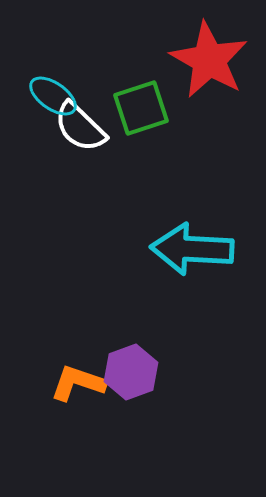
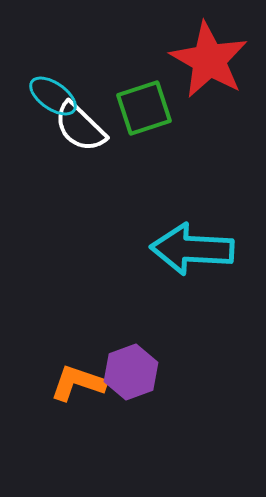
green square: moved 3 px right
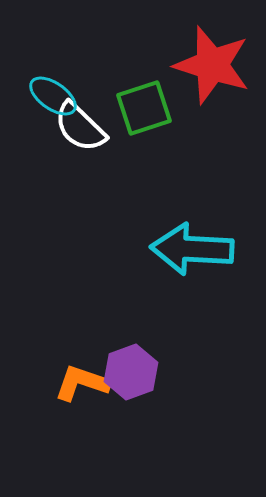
red star: moved 3 px right, 5 px down; rotated 12 degrees counterclockwise
orange L-shape: moved 4 px right
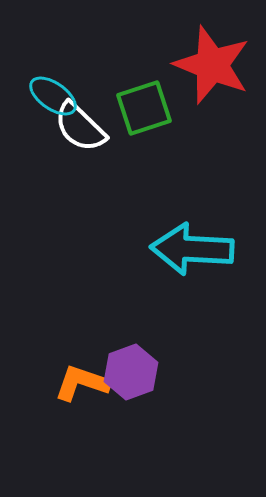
red star: rotated 4 degrees clockwise
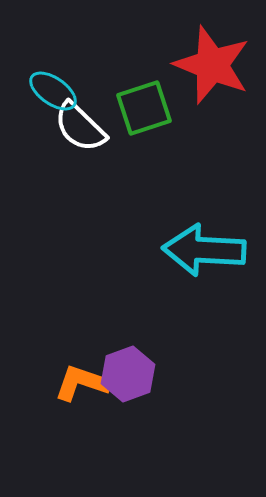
cyan ellipse: moved 5 px up
cyan arrow: moved 12 px right, 1 px down
purple hexagon: moved 3 px left, 2 px down
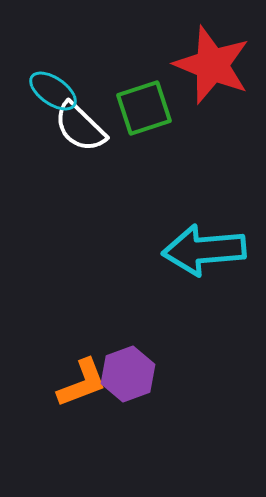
cyan arrow: rotated 8 degrees counterclockwise
orange L-shape: rotated 140 degrees clockwise
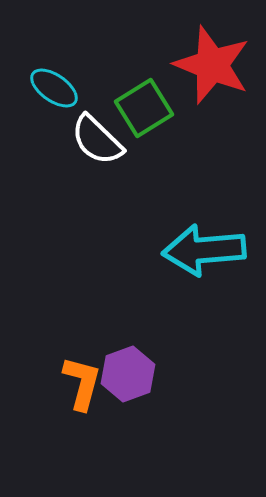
cyan ellipse: moved 1 px right, 3 px up
green square: rotated 14 degrees counterclockwise
white semicircle: moved 17 px right, 13 px down
orange L-shape: rotated 54 degrees counterclockwise
